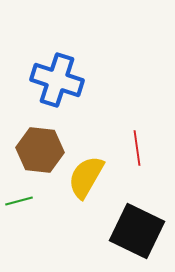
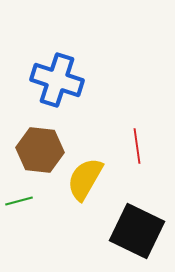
red line: moved 2 px up
yellow semicircle: moved 1 px left, 2 px down
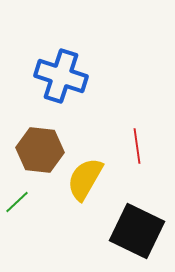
blue cross: moved 4 px right, 4 px up
green line: moved 2 px left, 1 px down; rotated 28 degrees counterclockwise
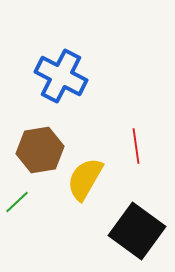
blue cross: rotated 9 degrees clockwise
red line: moved 1 px left
brown hexagon: rotated 15 degrees counterclockwise
black square: rotated 10 degrees clockwise
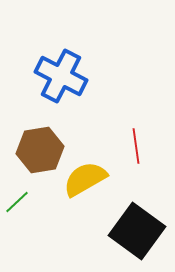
yellow semicircle: rotated 30 degrees clockwise
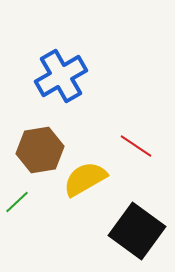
blue cross: rotated 33 degrees clockwise
red line: rotated 48 degrees counterclockwise
